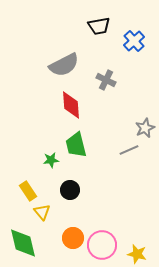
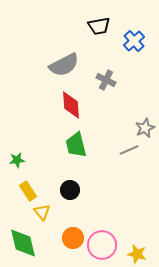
green star: moved 34 px left
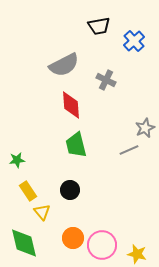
green diamond: moved 1 px right
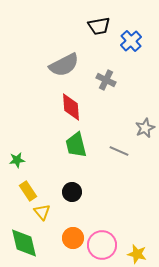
blue cross: moved 3 px left
red diamond: moved 2 px down
gray line: moved 10 px left, 1 px down; rotated 48 degrees clockwise
black circle: moved 2 px right, 2 px down
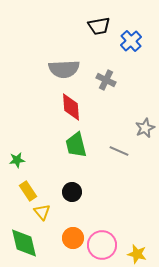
gray semicircle: moved 4 px down; rotated 24 degrees clockwise
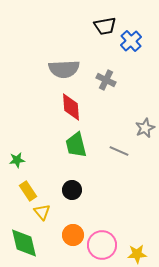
black trapezoid: moved 6 px right
black circle: moved 2 px up
orange circle: moved 3 px up
yellow star: rotated 18 degrees counterclockwise
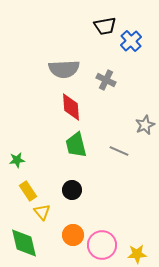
gray star: moved 3 px up
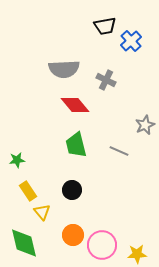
red diamond: moved 4 px right, 2 px up; rotated 36 degrees counterclockwise
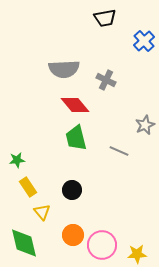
black trapezoid: moved 8 px up
blue cross: moved 13 px right
green trapezoid: moved 7 px up
yellow rectangle: moved 4 px up
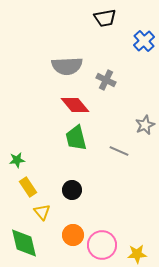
gray semicircle: moved 3 px right, 3 px up
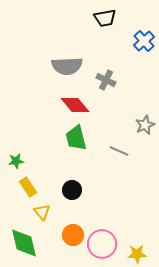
green star: moved 1 px left, 1 px down
pink circle: moved 1 px up
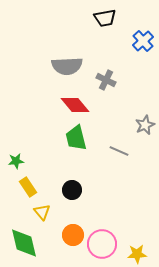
blue cross: moved 1 px left
